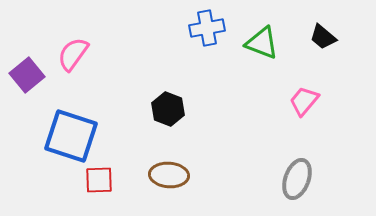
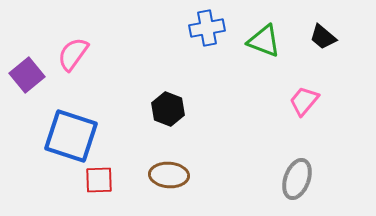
green triangle: moved 2 px right, 2 px up
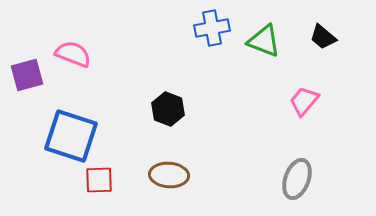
blue cross: moved 5 px right
pink semicircle: rotated 75 degrees clockwise
purple square: rotated 24 degrees clockwise
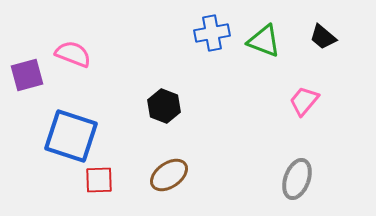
blue cross: moved 5 px down
black hexagon: moved 4 px left, 3 px up
brown ellipse: rotated 39 degrees counterclockwise
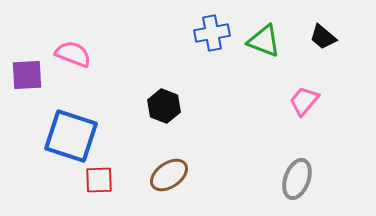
purple square: rotated 12 degrees clockwise
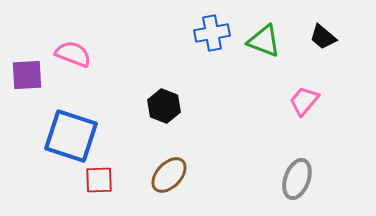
brown ellipse: rotated 12 degrees counterclockwise
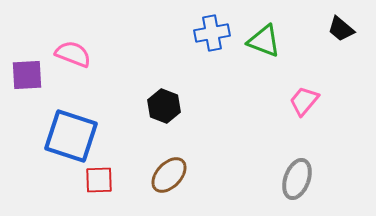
black trapezoid: moved 18 px right, 8 px up
